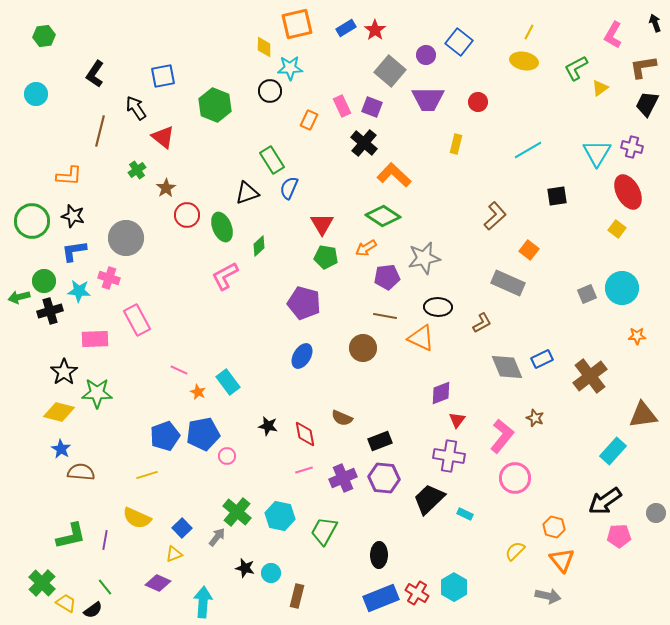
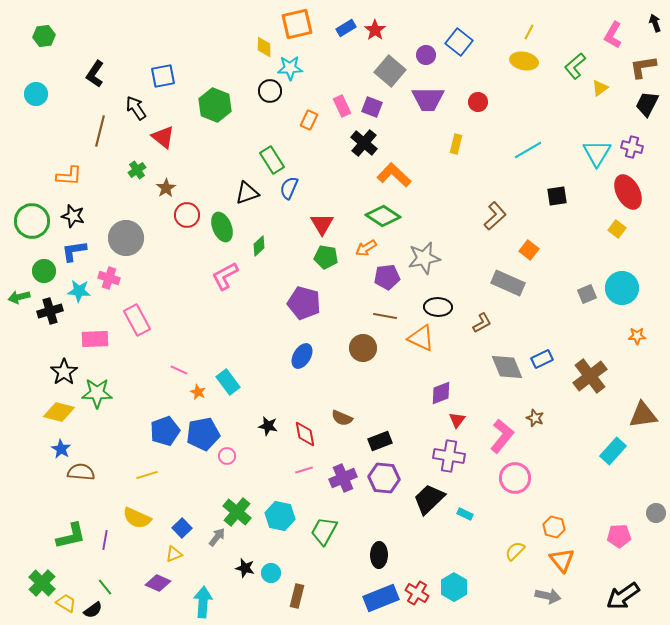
green L-shape at (576, 68): moved 1 px left, 2 px up; rotated 12 degrees counterclockwise
green circle at (44, 281): moved 10 px up
blue pentagon at (165, 436): moved 5 px up
black arrow at (605, 501): moved 18 px right, 95 px down
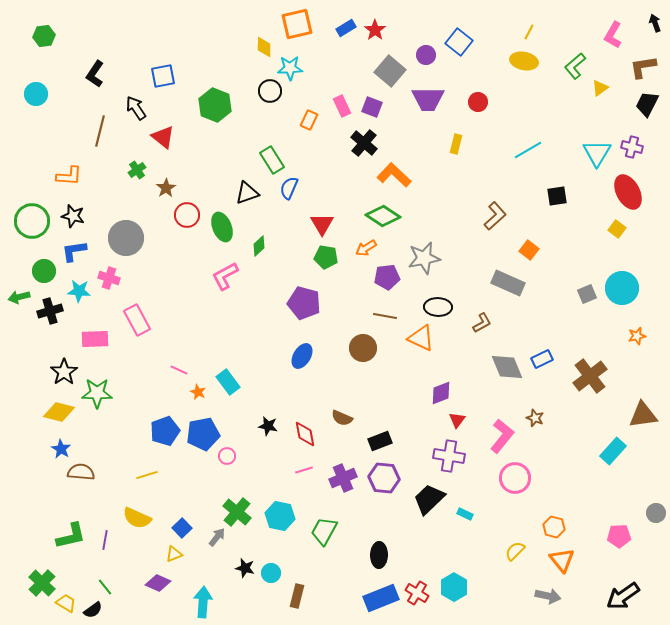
orange star at (637, 336): rotated 12 degrees counterclockwise
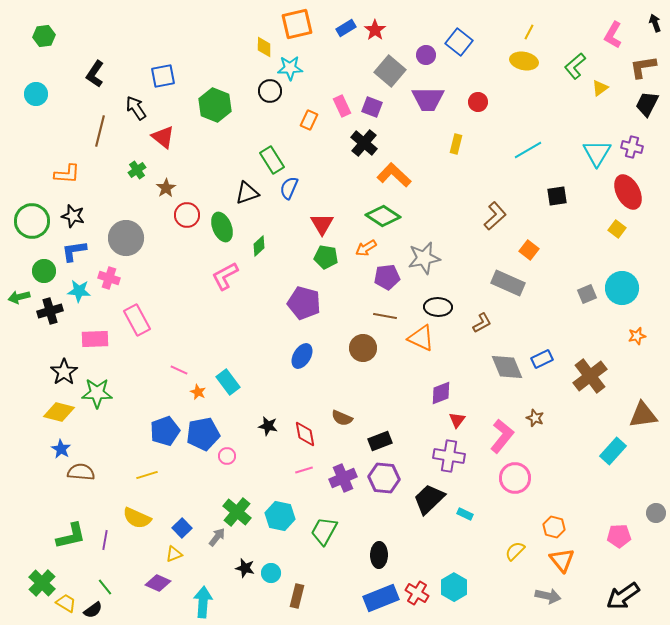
orange L-shape at (69, 176): moved 2 px left, 2 px up
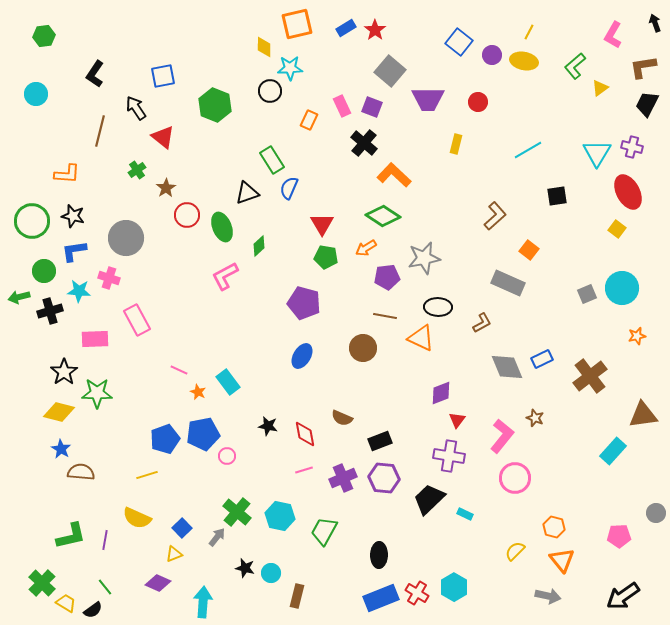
purple circle at (426, 55): moved 66 px right
blue pentagon at (165, 431): moved 8 px down
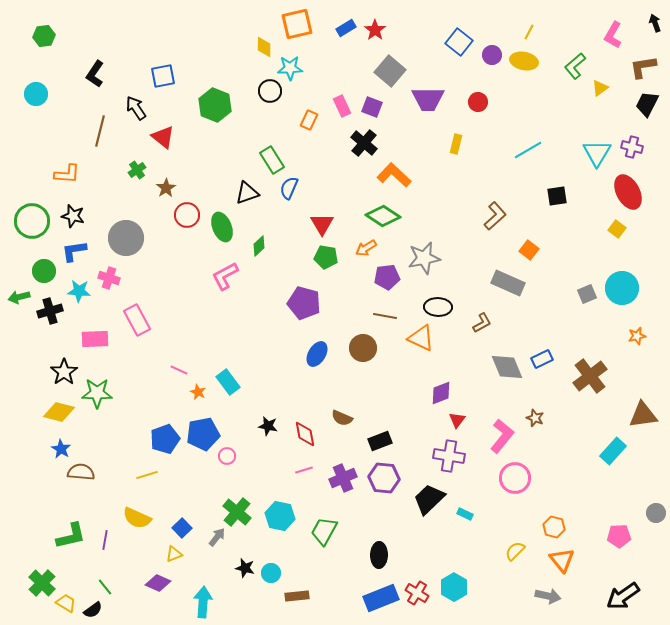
blue ellipse at (302, 356): moved 15 px right, 2 px up
brown rectangle at (297, 596): rotated 70 degrees clockwise
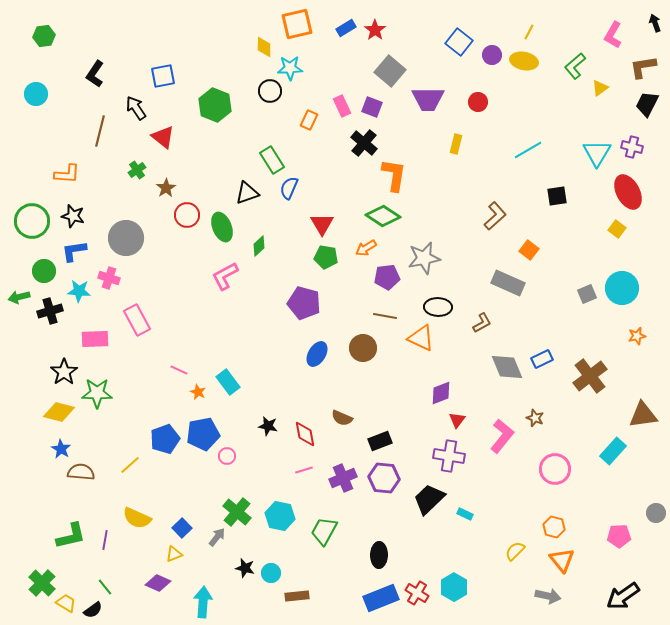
orange L-shape at (394, 175): rotated 56 degrees clockwise
yellow line at (147, 475): moved 17 px left, 10 px up; rotated 25 degrees counterclockwise
pink circle at (515, 478): moved 40 px right, 9 px up
